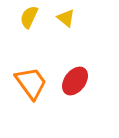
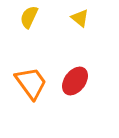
yellow triangle: moved 14 px right
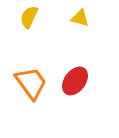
yellow triangle: rotated 24 degrees counterclockwise
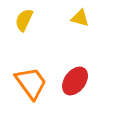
yellow semicircle: moved 5 px left, 3 px down
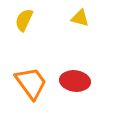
red ellipse: rotated 60 degrees clockwise
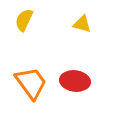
yellow triangle: moved 2 px right, 6 px down
